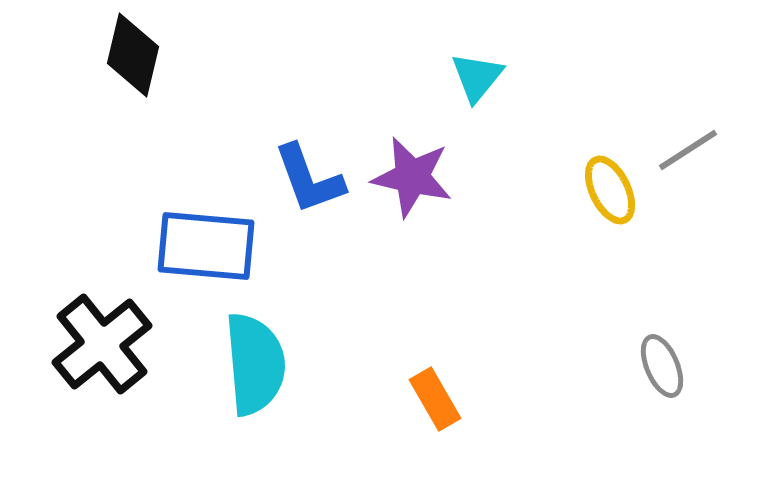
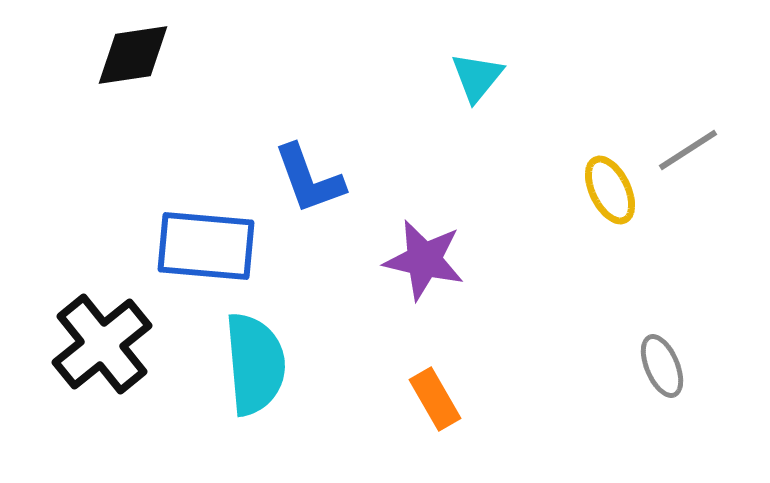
black diamond: rotated 68 degrees clockwise
purple star: moved 12 px right, 83 px down
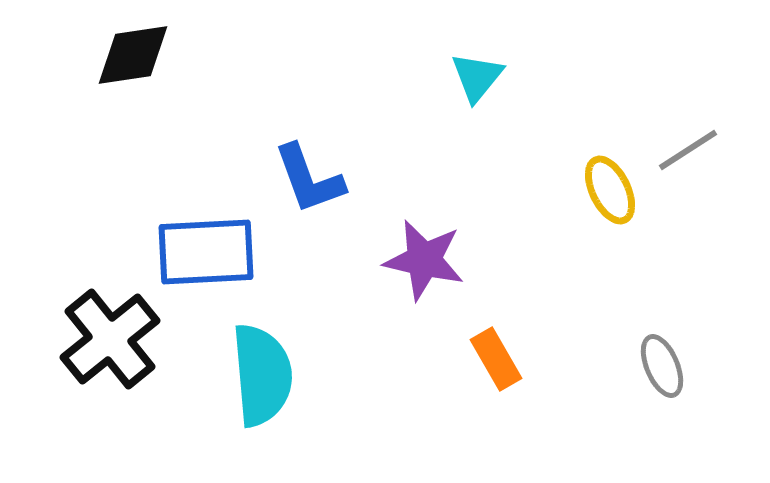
blue rectangle: moved 6 px down; rotated 8 degrees counterclockwise
black cross: moved 8 px right, 5 px up
cyan semicircle: moved 7 px right, 11 px down
orange rectangle: moved 61 px right, 40 px up
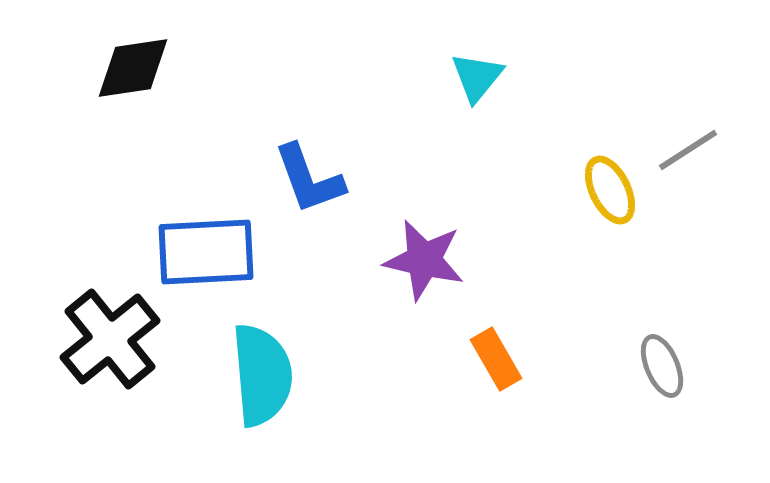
black diamond: moved 13 px down
